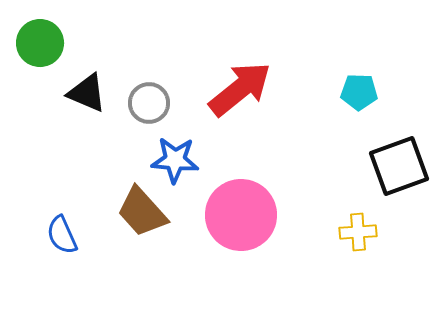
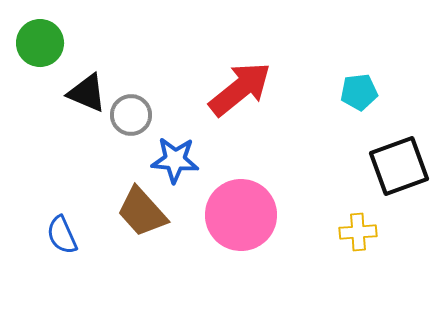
cyan pentagon: rotated 9 degrees counterclockwise
gray circle: moved 18 px left, 12 px down
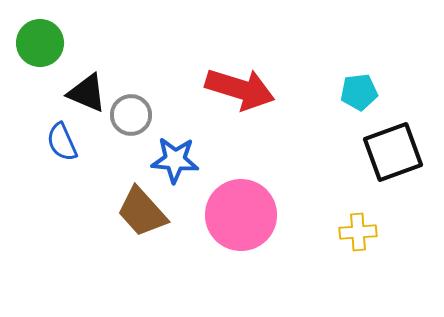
red arrow: rotated 56 degrees clockwise
black square: moved 6 px left, 14 px up
blue semicircle: moved 93 px up
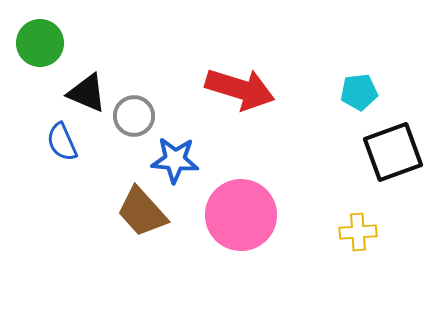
gray circle: moved 3 px right, 1 px down
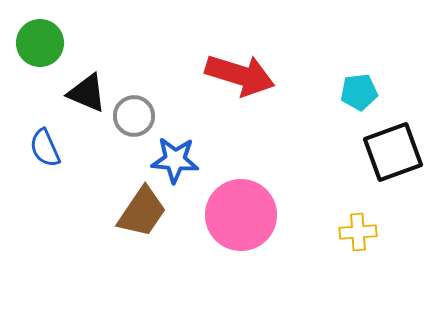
red arrow: moved 14 px up
blue semicircle: moved 17 px left, 6 px down
brown trapezoid: rotated 104 degrees counterclockwise
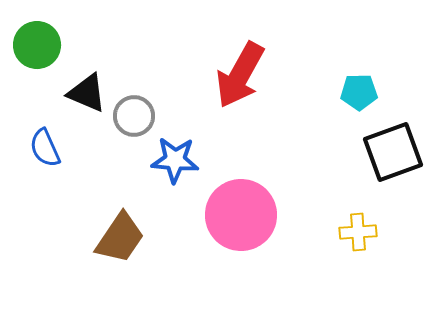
green circle: moved 3 px left, 2 px down
red arrow: rotated 102 degrees clockwise
cyan pentagon: rotated 6 degrees clockwise
brown trapezoid: moved 22 px left, 26 px down
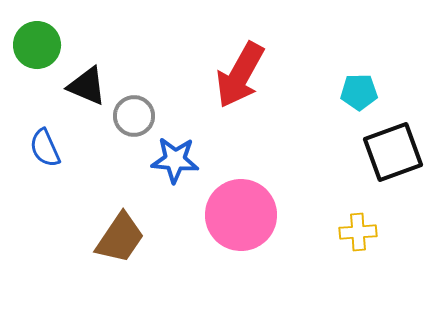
black triangle: moved 7 px up
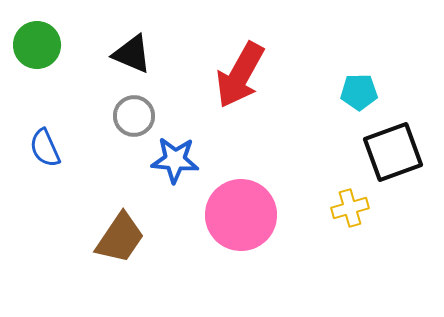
black triangle: moved 45 px right, 32 px up
yellow cross: moved 8 px left, 24 px up; rotated 12 degrees counterclockwise
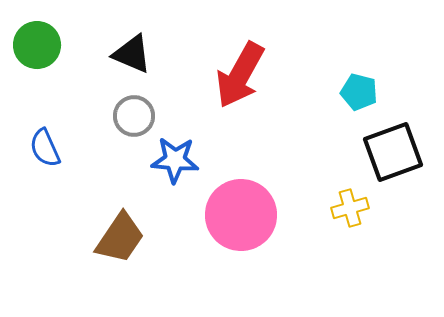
cyan pentagon: rotated 15 degrees clockwise
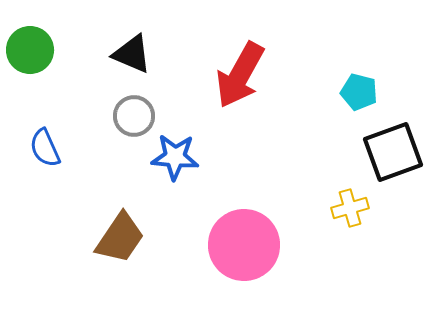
green circle: moved 7 px left, 5 px down
blue star: moved 3 px up
pink circle: moved 3 px right, 30 px down
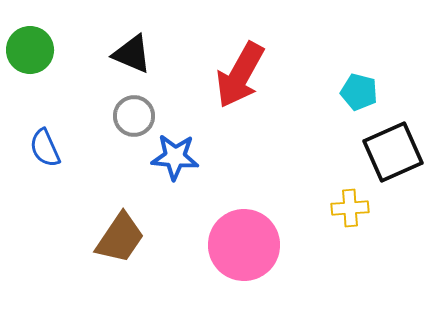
black square: rotated 4 degrees counterclockwise
yellow cross: rotated 12 degrees clockwise
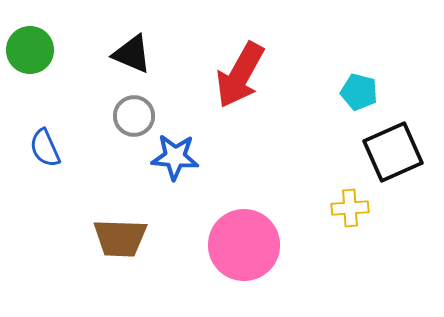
brown trapezoid: rotated 58 degrees clockwise
